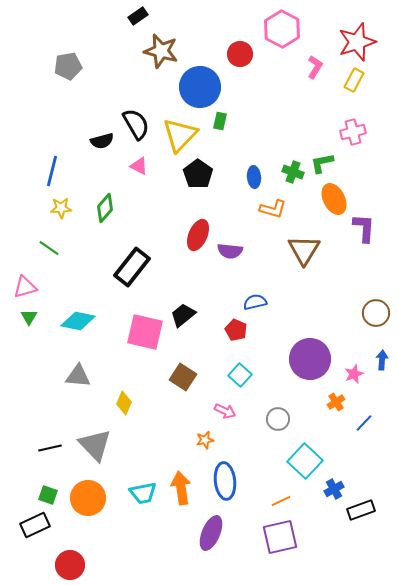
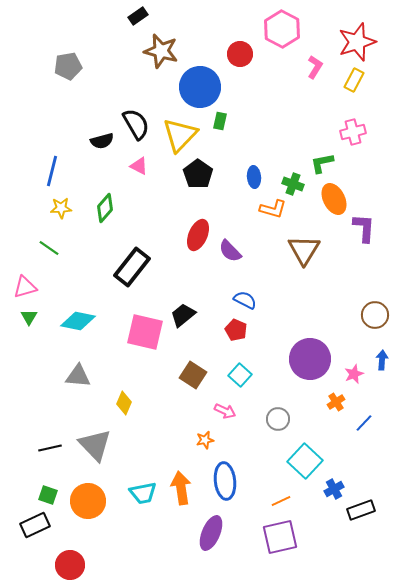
green cross at (293, 172): moved 12 px down
purple semicircle at (230, 251): rotated 40 degrees clockwise
blue semicircle at (255, 302): moved 10 px left, 2 px up; rotated 40 degrees clockwise
brown circle at (376, 313): moved 1 px left, 2 px down
brown square at (183, 377): moved 10 px right, 2 px up
orange circle at (88, 498): moved 3 px down
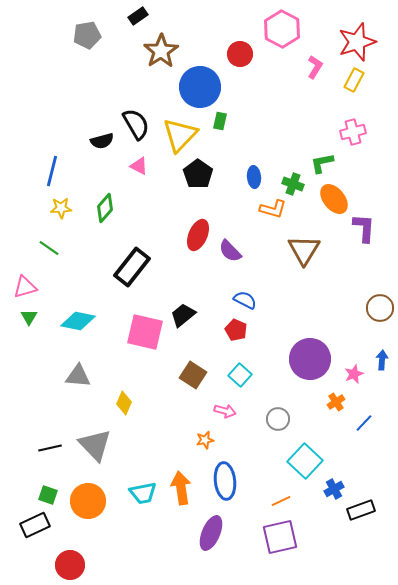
brown star at (161, 51): rotated 24 degrees clockwise
gray pentagon at (68, 66): moved 19 px right, 31 px up
orange ellipse at (334, 199): rotated 12 degrees counterclockwise
brown circle at (375, 315): moved 5 px right, 7 px up
pink arrow at (225, 411): rotated 10 degrees counterclockwise
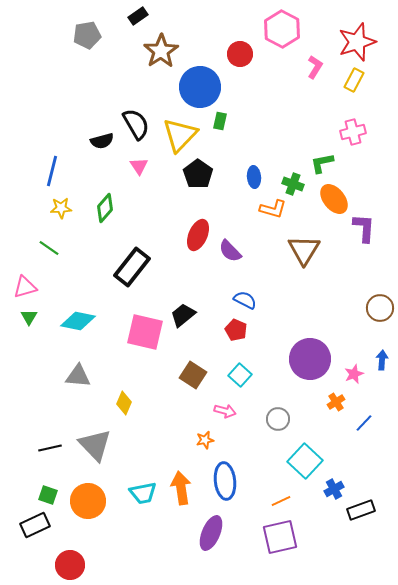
pink triangle at (139, 166): rotated 30 degrees clockwise
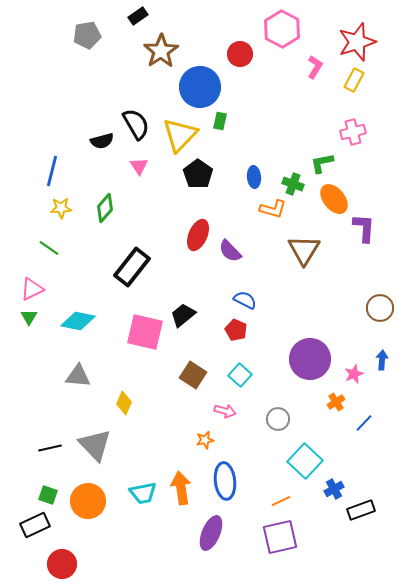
pink triangle at (25, 287): moved 7 px right, 2 px down; rotated 10 degrees counterclockwise
red circle at (70, 565): moved 8 px left, 1 px up
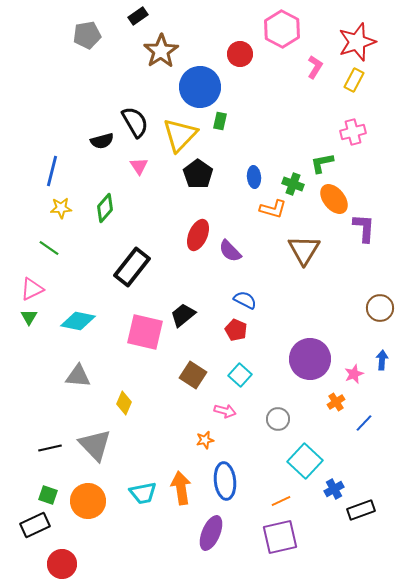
black semicircle at (136, 124): moved 1 px left, 2 px up
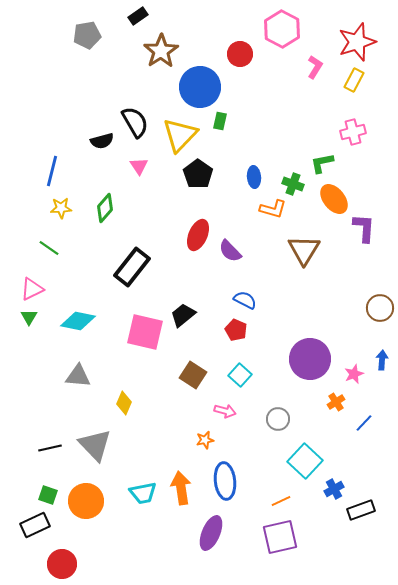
orange circle at (88, 501): moved 2 px left
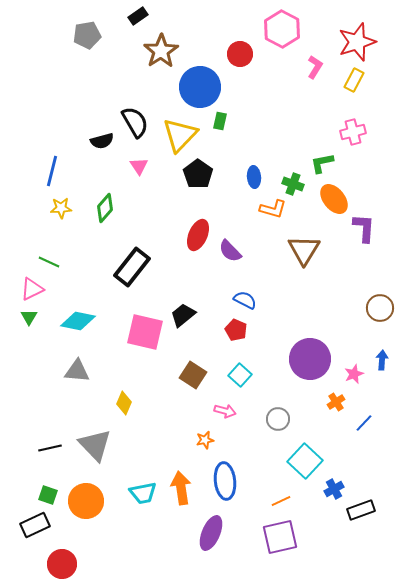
green line at (49, 248): moved 14 px down; rotated 10 degrees counterclockwise
gray triangle at (78, 376): moved 1 px left, 5 px up
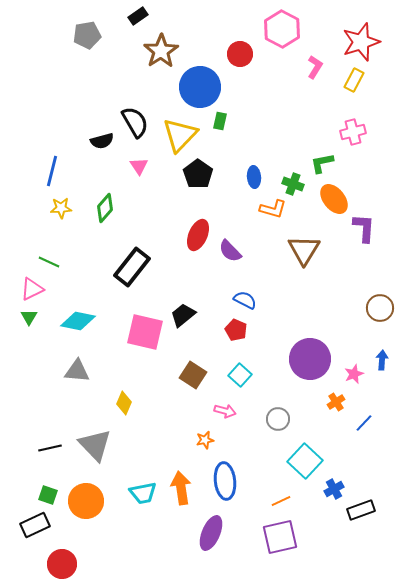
red star at (357, 42): moved 4 px right
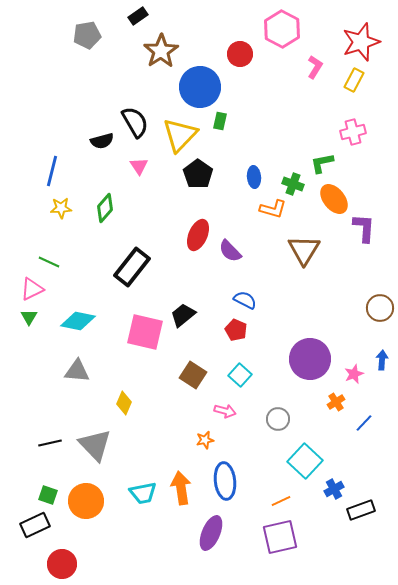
black line at (50, 448): moved 5 px up
